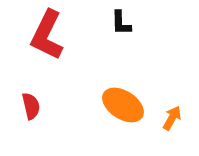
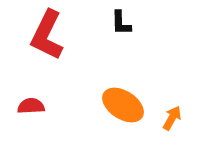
red semicircle: rotated 80 degrees counterclockwise
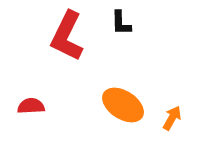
red L-shape: moved 20 px right, 1 px down
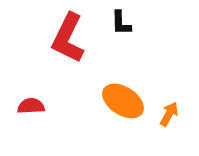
red L-shape: moved 1 px right, 2 px down
orange ellipse: moved 4 px up
orange arrow: moved 3 px left, 4 px up
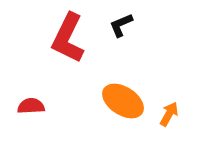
black L-shape: moved 2 px down; rotated 68 degrees clockwise
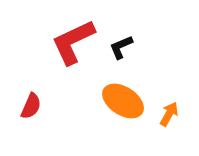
black L-shape: moved 22 px down
red L-shape: moved 5 px right, 4 px down; rotated 39 degrees clockwise
red semicircle: rotated 116 degrees clockwise
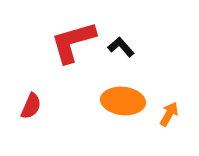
red L-shape: rotated 9 degrees clockwise
black L-shape: rotated 72 degrees clockwise
orange ellipse: rotated 27 degrees counterclockwise
